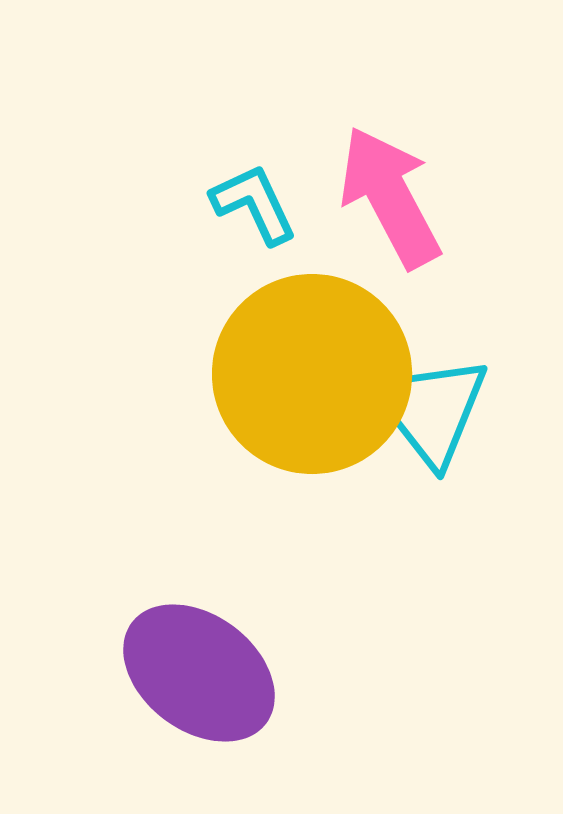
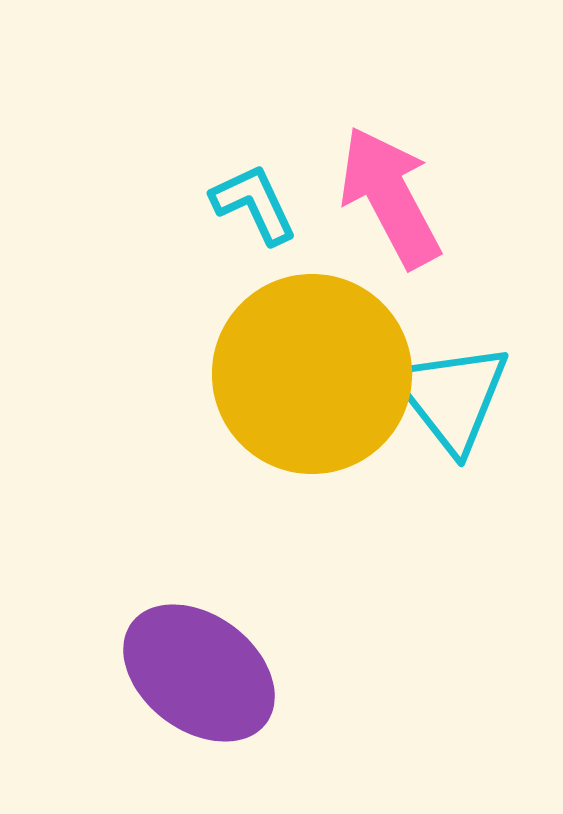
cyan triangle: moved 21 px right, 13 px up
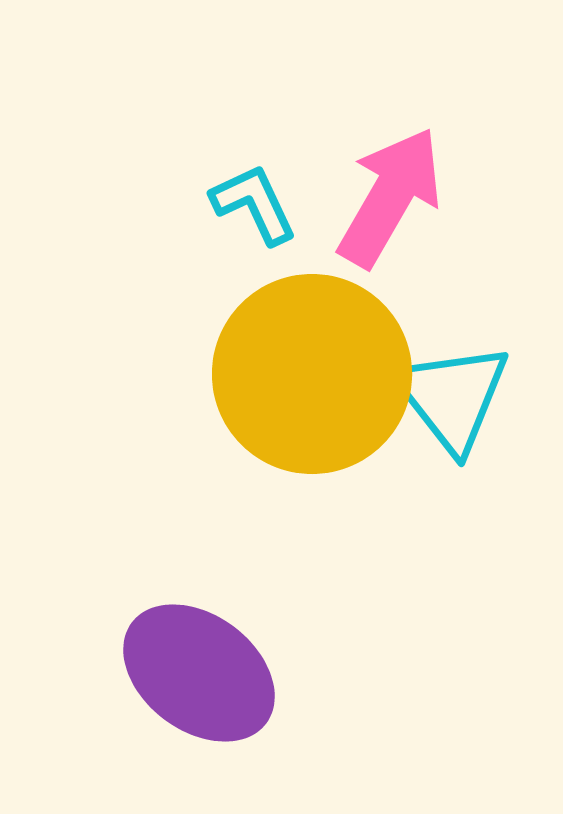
pink arrow: rotated 58 degrees clockwise
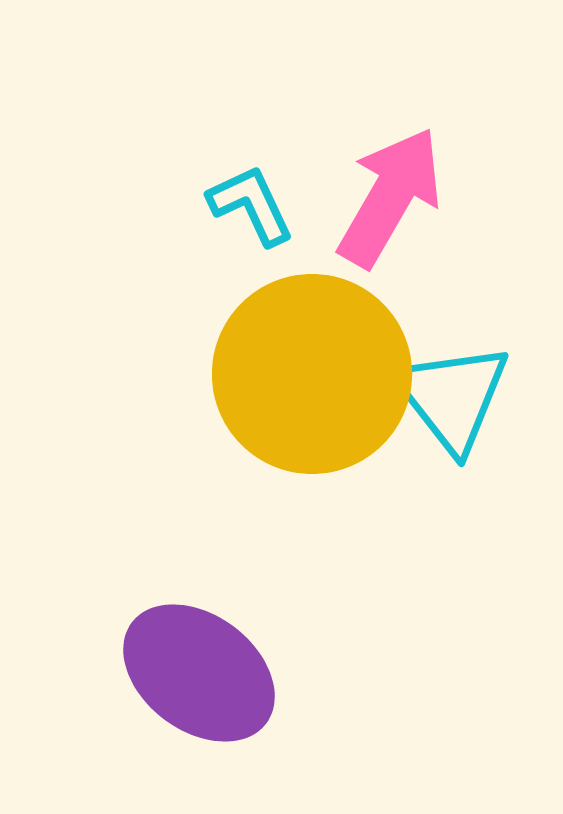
cyan L-shape: moved 3 px left, 1 px down
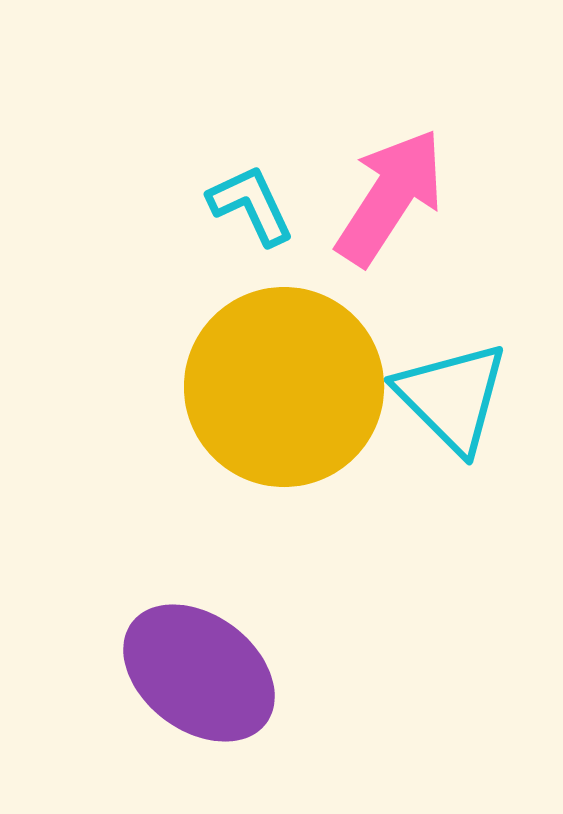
pink arrow: rotated 3 degrees clockwise
yellow circle: moved 28 px left, 13 px down
cyan triangle: rotated 7 degrees counterclockwise
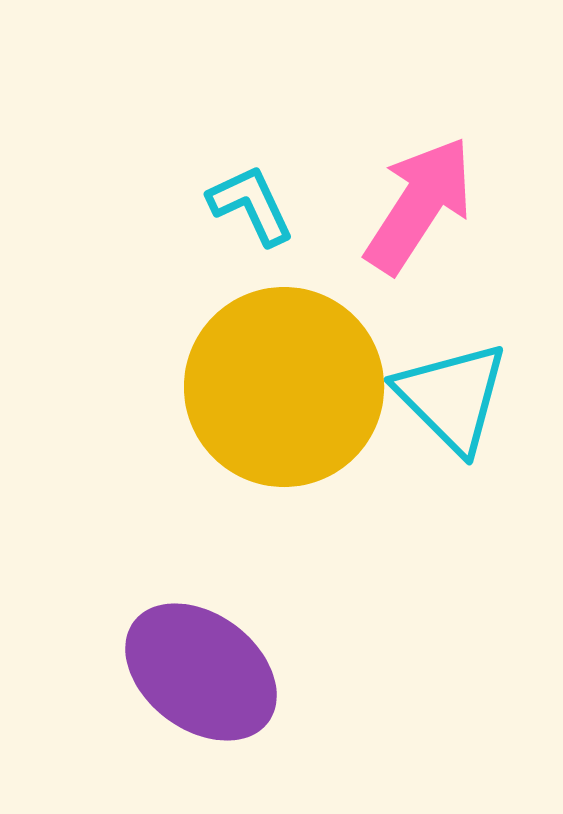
pink arrow: moved 29 px right, 8 px down
purple ellipse: moved 2 px right, 1 px up
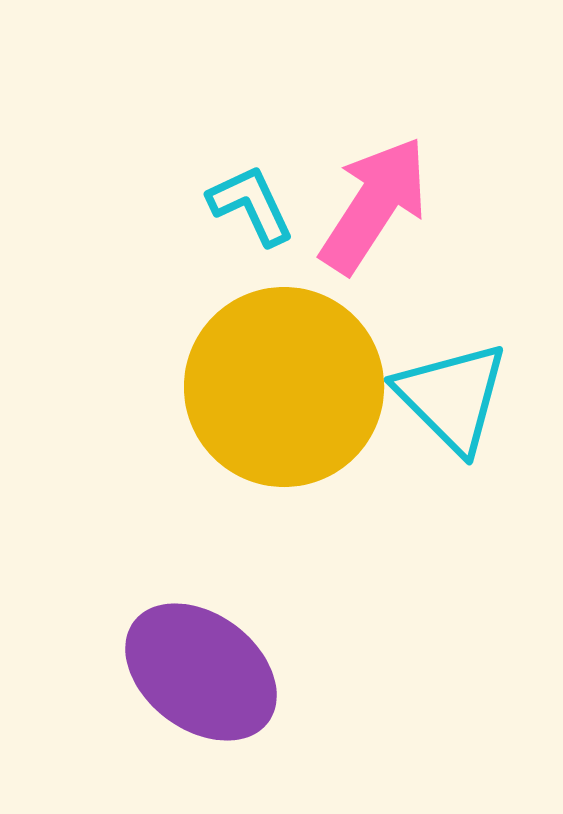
pink arrow: moved 45 px left
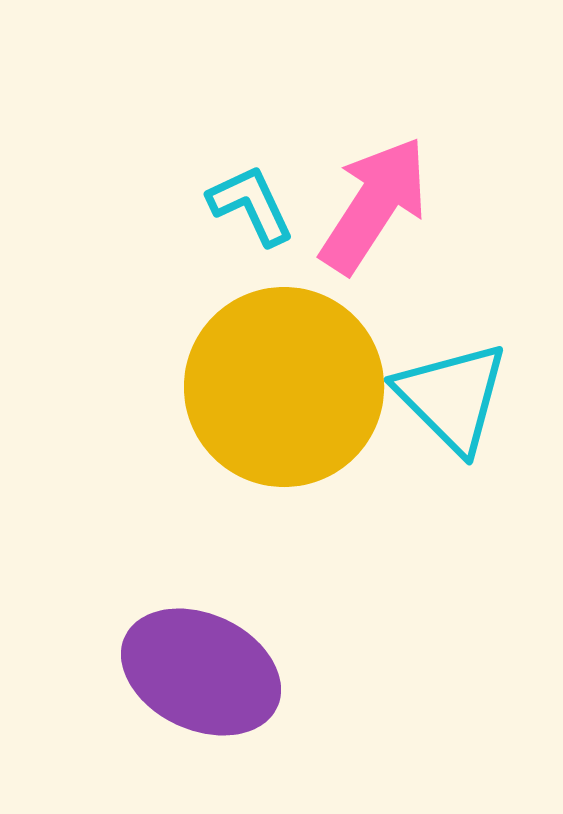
purple ellipse: rotated 12 degrees counterclockwise
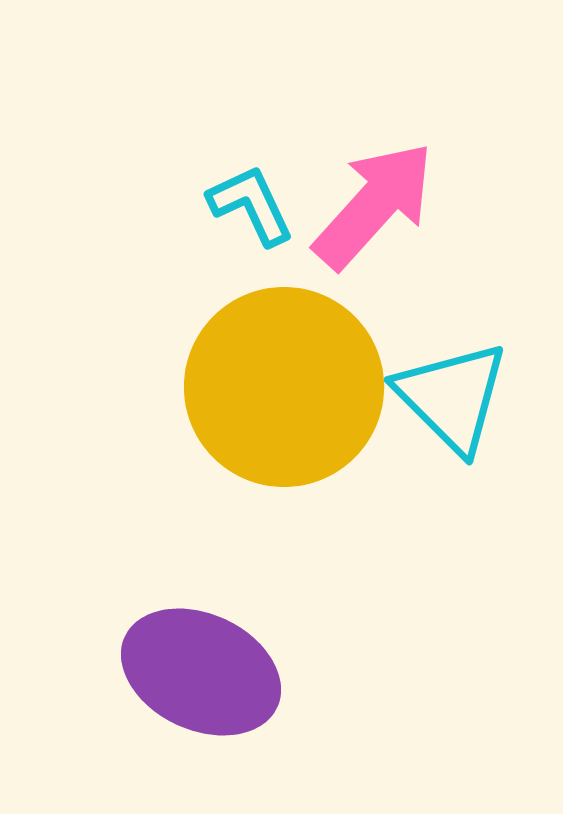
pink arrow: rotated 9 degrees clockwise
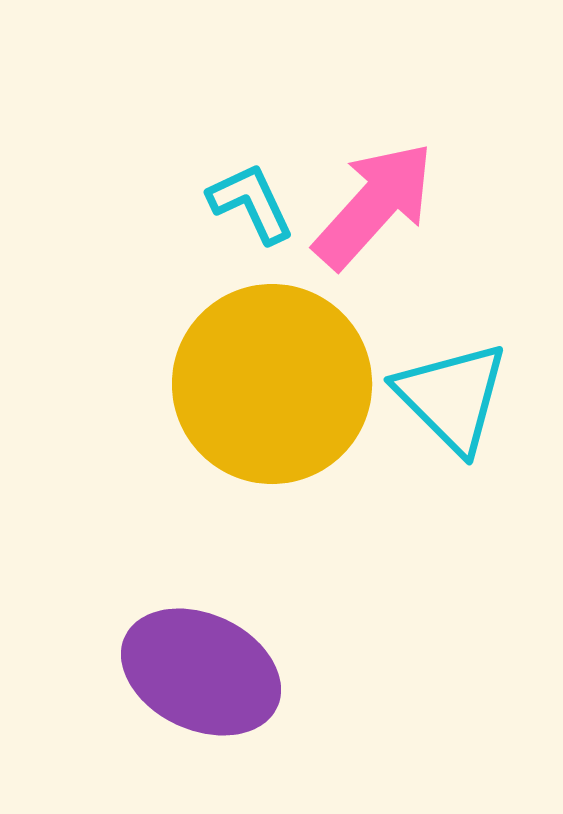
cyan L-shape: moved 2 px up
yellow circle: moved 12 px left, 3 px up
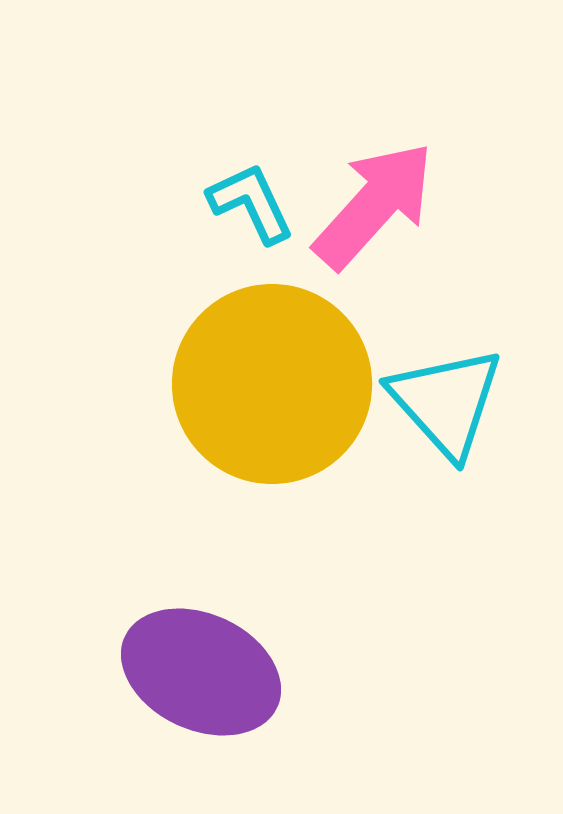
cyan triangle: moved 6 px left, 5 px down; rotated 3 degrees clockwise
